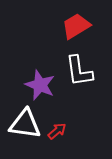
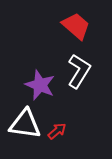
red trapezoid: rotated 72 degrees clockwise
white L-shape: rotated 140 degrees counterclockwise
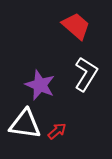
white L-shape: moved 7 px right, 3 px down
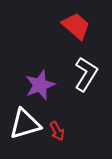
purple star: rotated 28 degrees clockwise
white triangle: rotated 24 degrees counterclockwise
red arrow: rotated 102 degrees clockwise
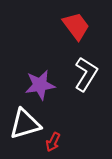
red trapezoid: rotated 12 degrees clockwise
purple star: rotated 12 degrees clockwise
red arrow: moved 4 px left, 11 px down; rotated 54 degrees clockwise
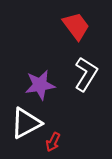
white triangle: moved 1 px right, 1 px up; rotated 12 degrees counterclockwise
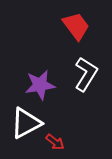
red arrow: moved 2 px right; rotated 78 degrees counterclockwise
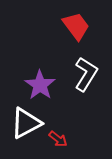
purple star: rotated 28 degrees counterclockwise
red arrow: moved 3 px right, 3 px up
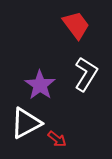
red trapezoid: moved 1 px up
red arrow: moved 1 px left
